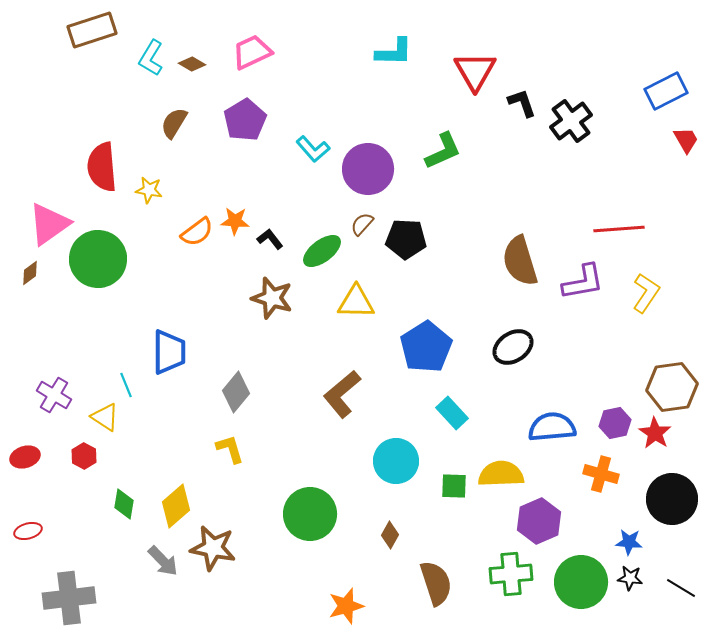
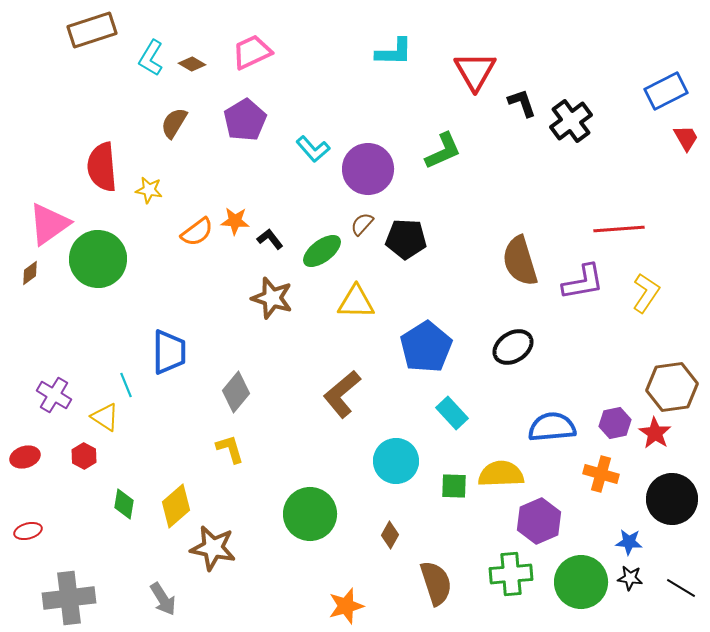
red trapezoid at (686, 140): moved 2 px up
gray arrow at (163, 561): moved 38 px down; rotated 12 degrees clockwise
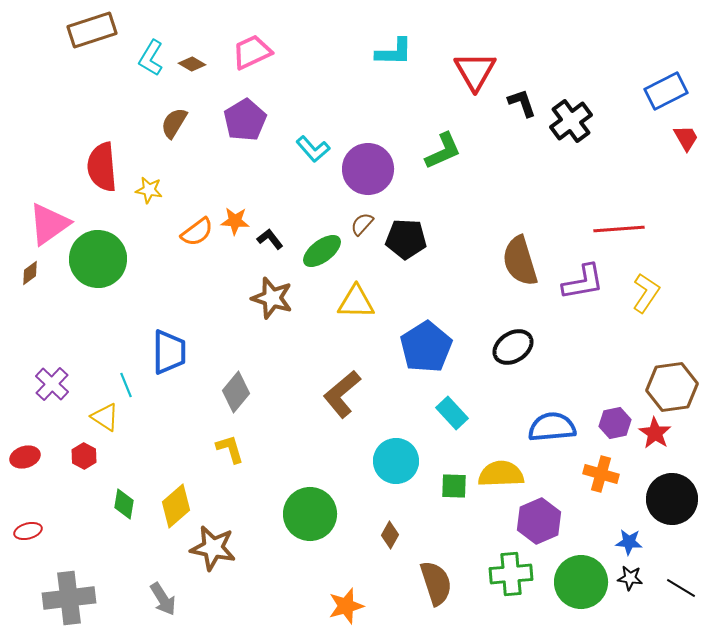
purple cross at (54, 395): moved 2 px left, 11 px up; rotated 12 degrees clockwise
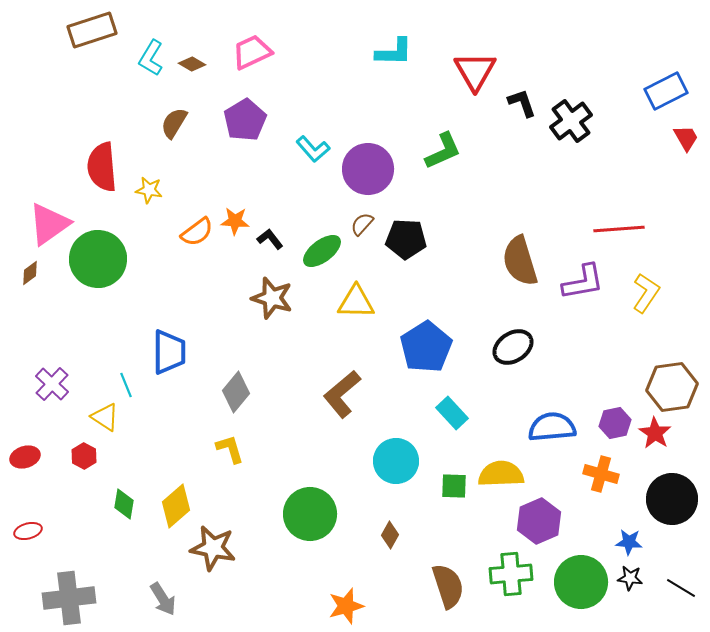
brown semicircle at (436, 583): moved 12 px right, 3 px down
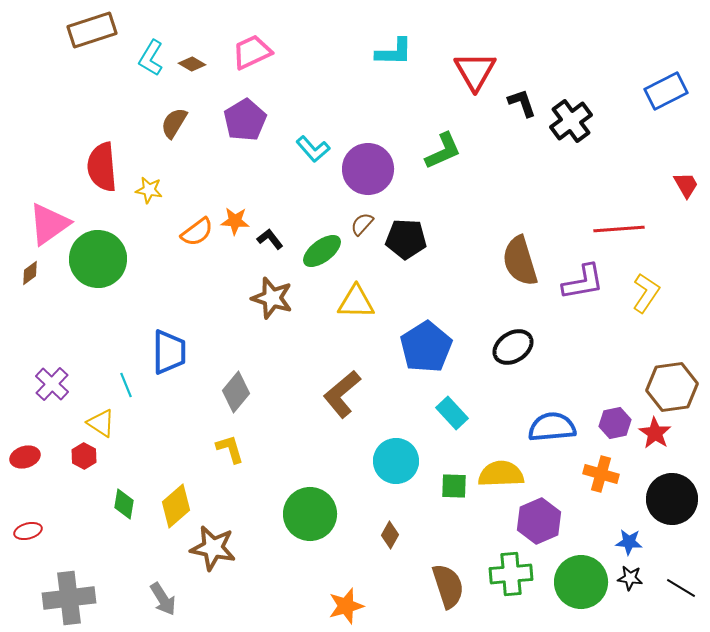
red trapezoid at (686, 138): moved 47 px down
yellow triangle at (105, 417): moved 4 px left, 6 px down
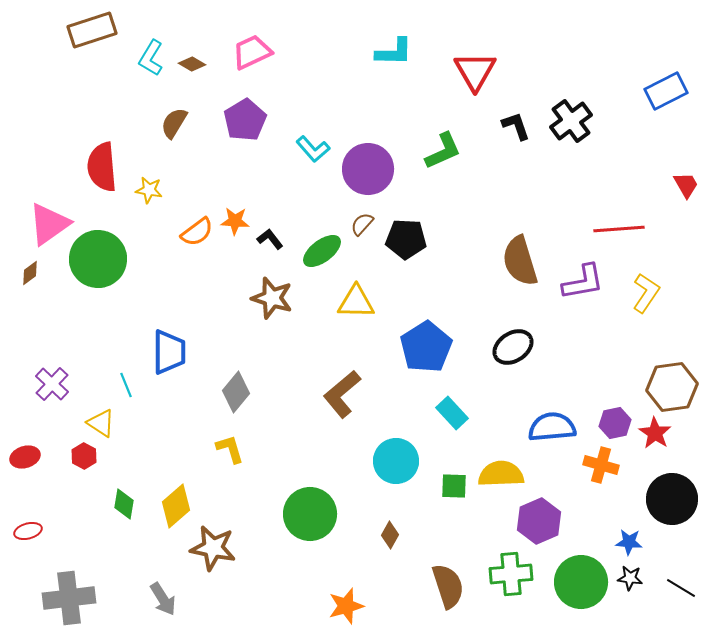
black L-shape at (522, 103): moved 6 px left, 23 px down
orange cross at (601, 474): moved 9 px up
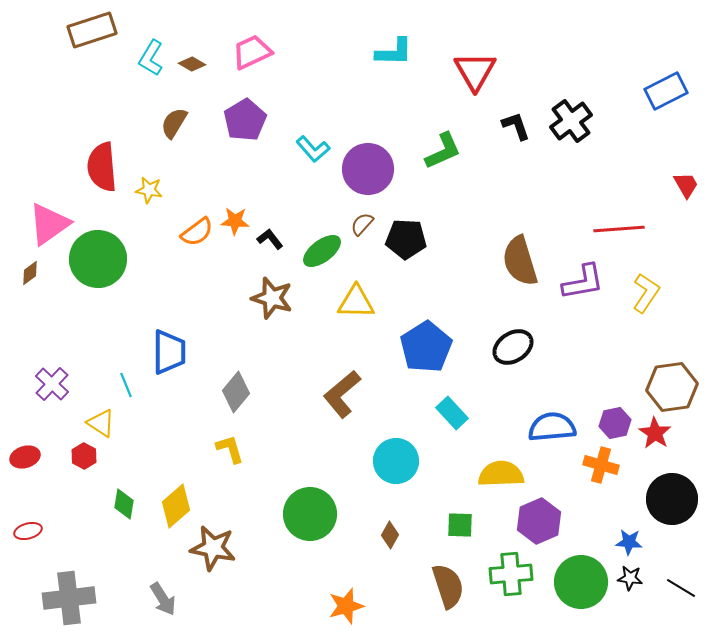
green square at (454, 486): moved 6 px right, 39 px down
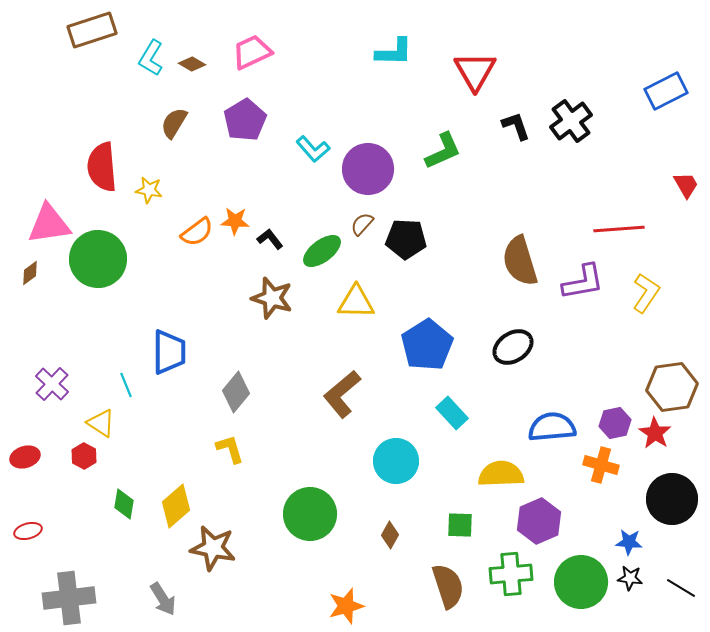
pink triangle at (49, 224): rotated 27 degrees clockwise
blue pentagon at (426, 347): moved 1 px right, 2 px up
